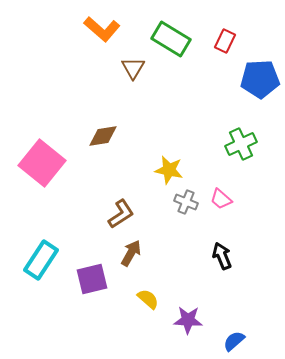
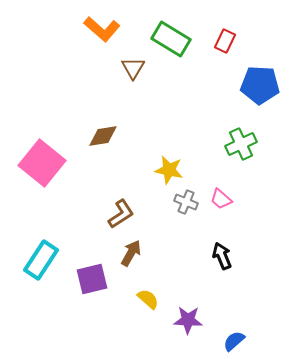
blue pentagon: moved 6 px down; rotated 6 degrees clockwise
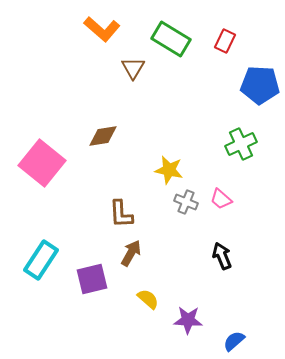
brown L-shape: rotated 120 degrees clockwise
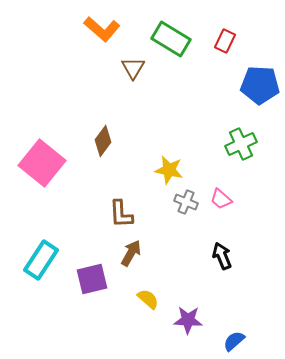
brown diamond: moved 5 px down; rotated 44 degrees counterclockwise
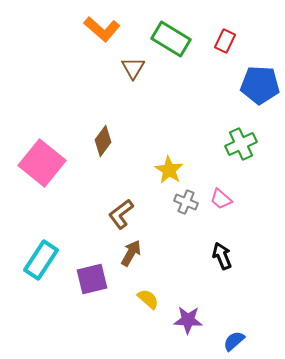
yellow star: rotated 20 degrees clockwise
brown L-shape: rotated 56 degrees clockwise
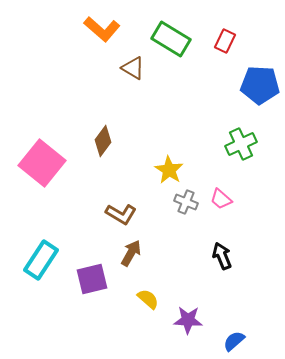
brown triangle: rotated 30 degrees counterclockwise
brown L-shape: rotated 112 degrees counterclockwise
